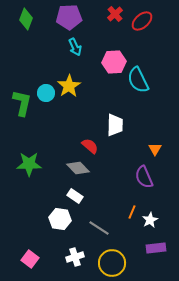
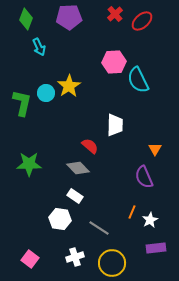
cyan arrow: moved 36 px left
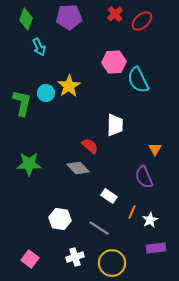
white rectangle: moved 34 px right
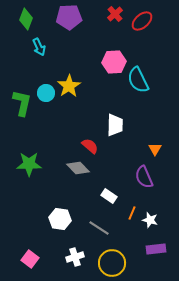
orange line: moved 1 px down
white star: rotated 28 degrees counterclockwise
purple rectangle: moved 1 px down
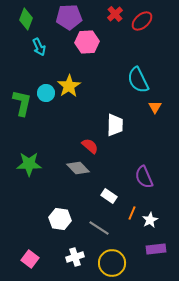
pink hexagon: moved 27 px left, 20 px up
orange triangle: moved 42 px up
white star: rotated 28 degrees clockwise
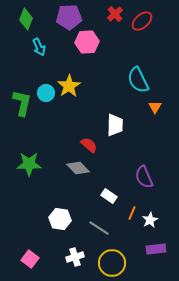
red semicircle: moved 1 px left, 1 px up
